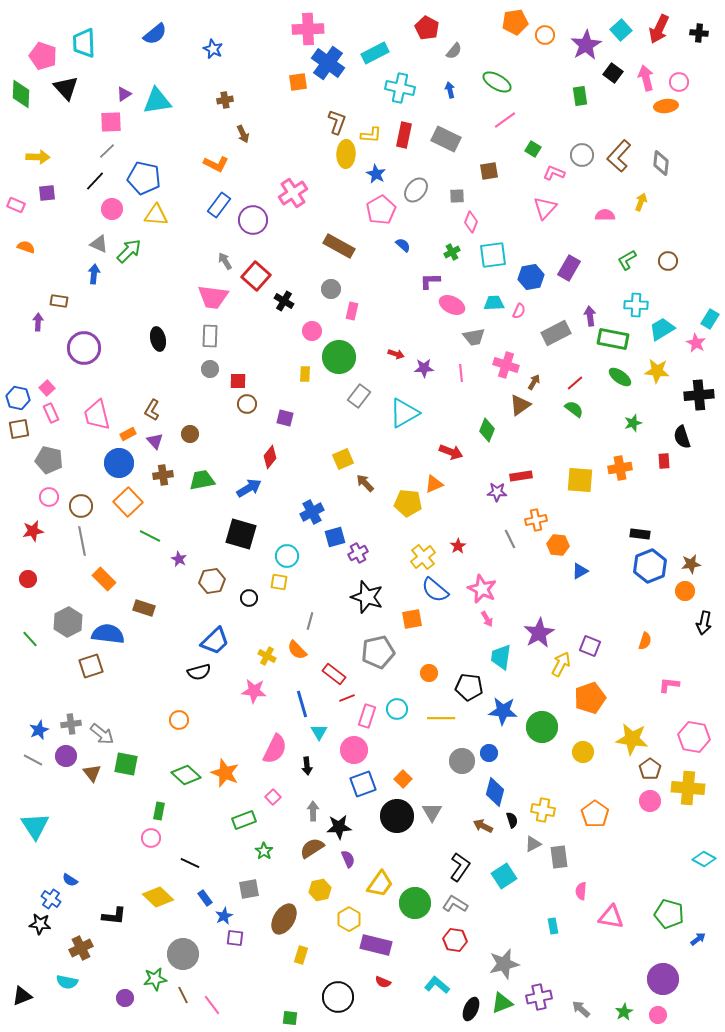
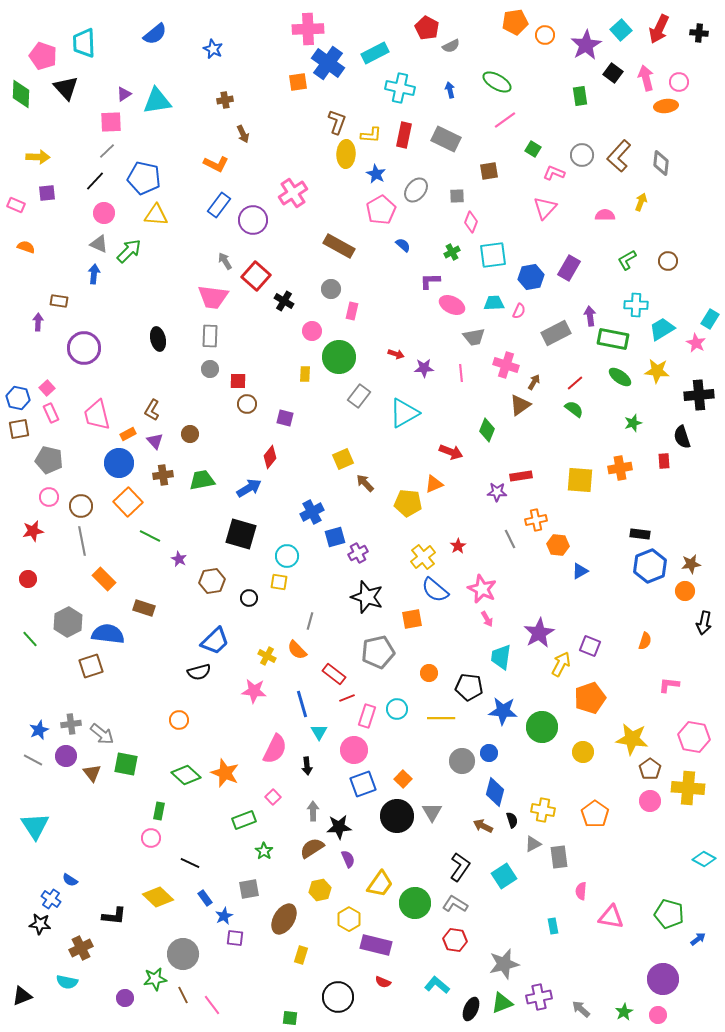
gray semicircle at (454, 51): moved 3 px left, 5 px up; rotated 24 degrees clockwise
pink circle at (112, 209): moved 8 px left, 4 px down
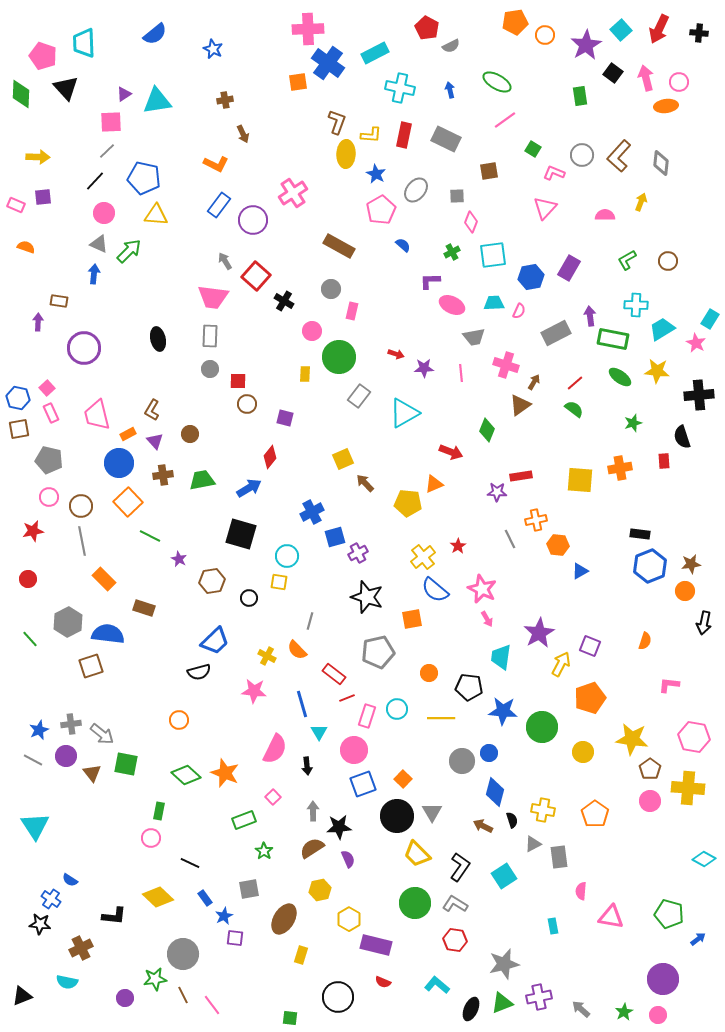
purple square at (47, 193): moved 4 px left, 4 px down
yellow trapezoid at (380, 884): moved 37 px right, 30 px up; rotated 100 degrees clockwise
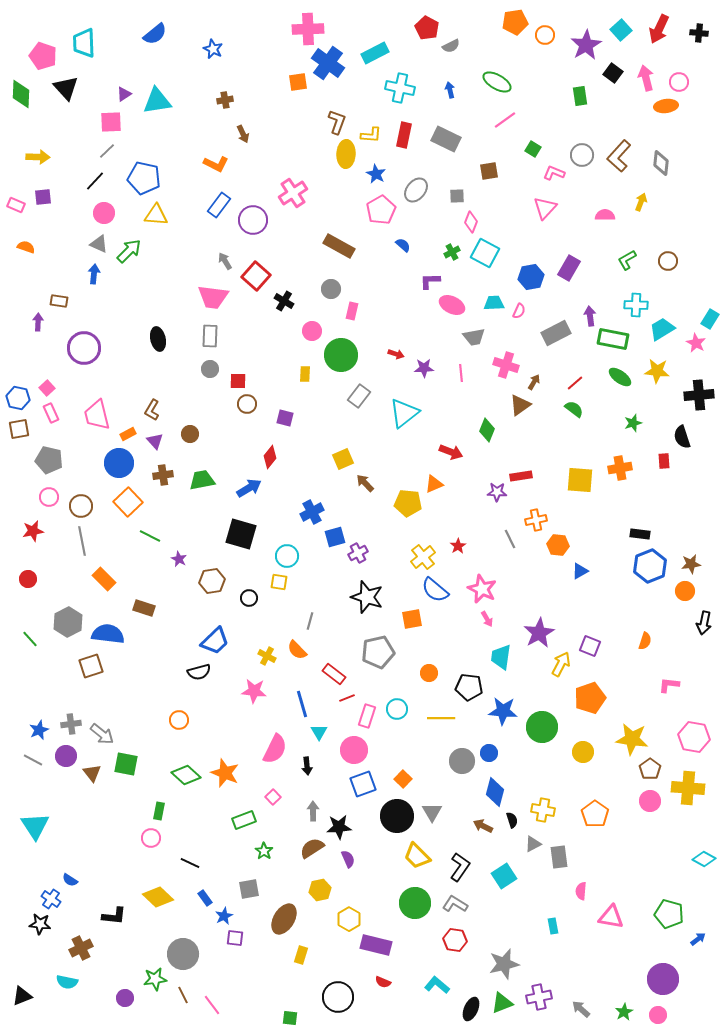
cyan square at (493, 255): moved 8 px left, 2 px up; rotated 36 degrees clockwise
green circle at (339, 357): moved 2 px right, 2 px up
cyan triangle at (404, 413): rotated 8 degrees counterclockwise
yellow trapezoid at (417, 854): moved 2 px down
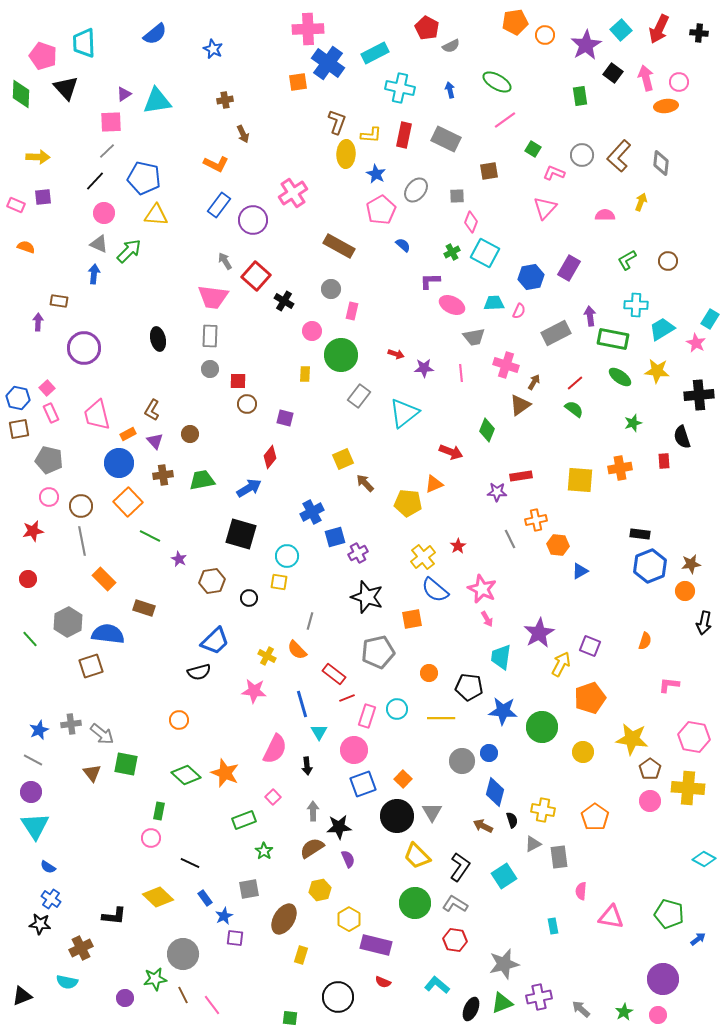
purple circle at (66, 756): moved 35 px left, 36 px down
orange pentagon at (595, 814): moved 3 px down
blue semicircle at (70, 880): moved 22 px left, 13 px up
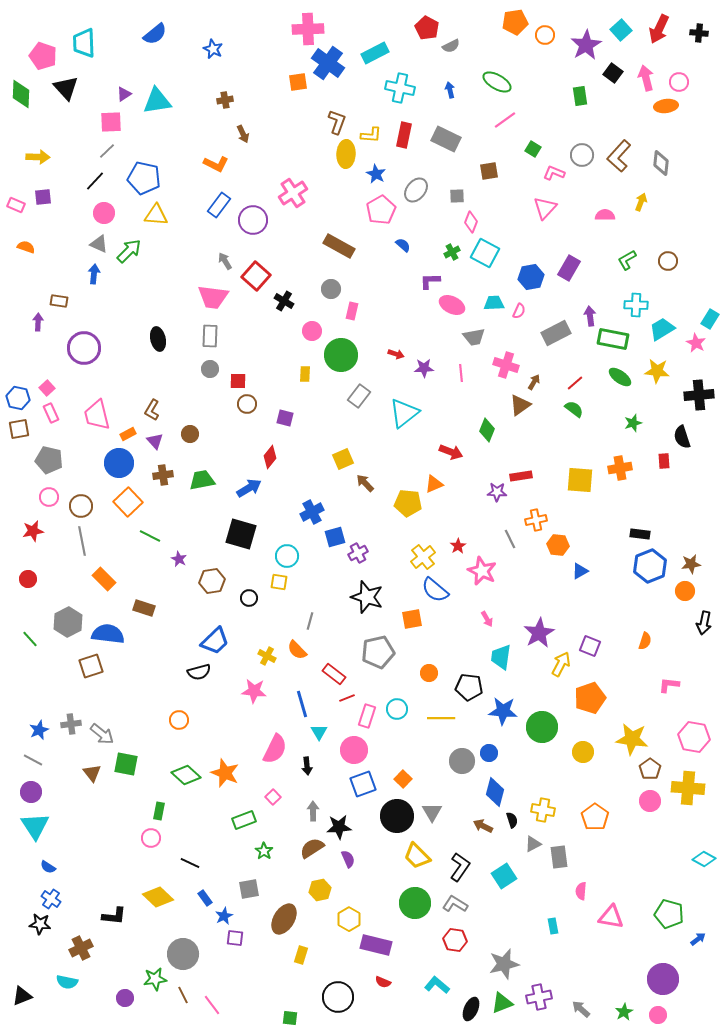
pink star at (482, 589): moved 18 px up
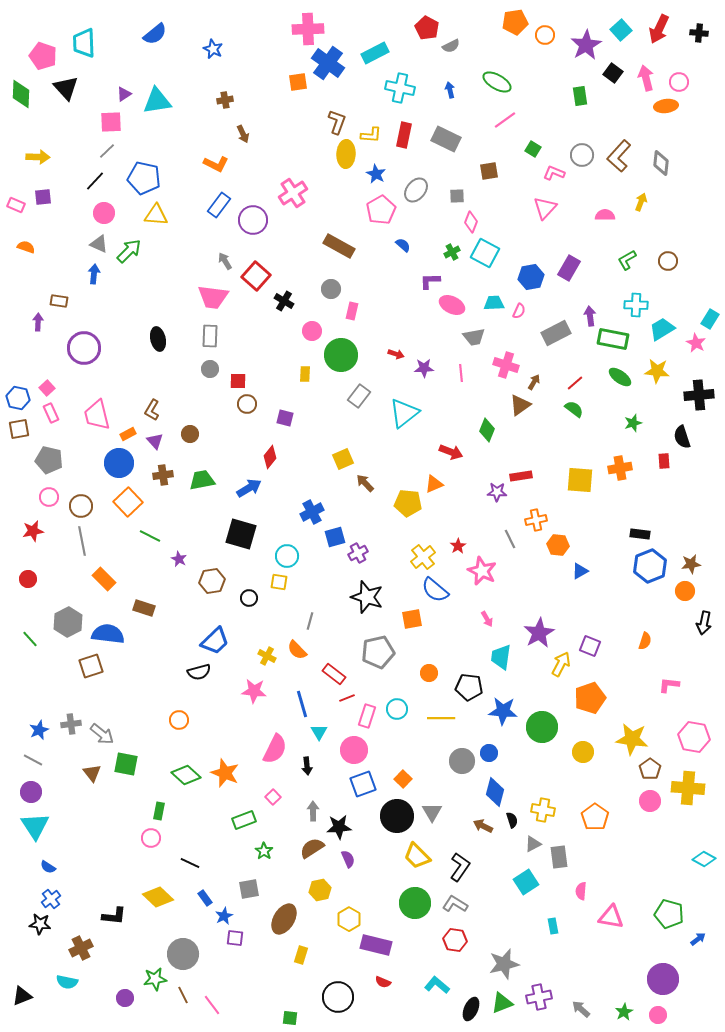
cyan square at (504, 876): moved 22 px right, 6 px down
blue cross at (51, 899): rotated 18 degrees clockwise
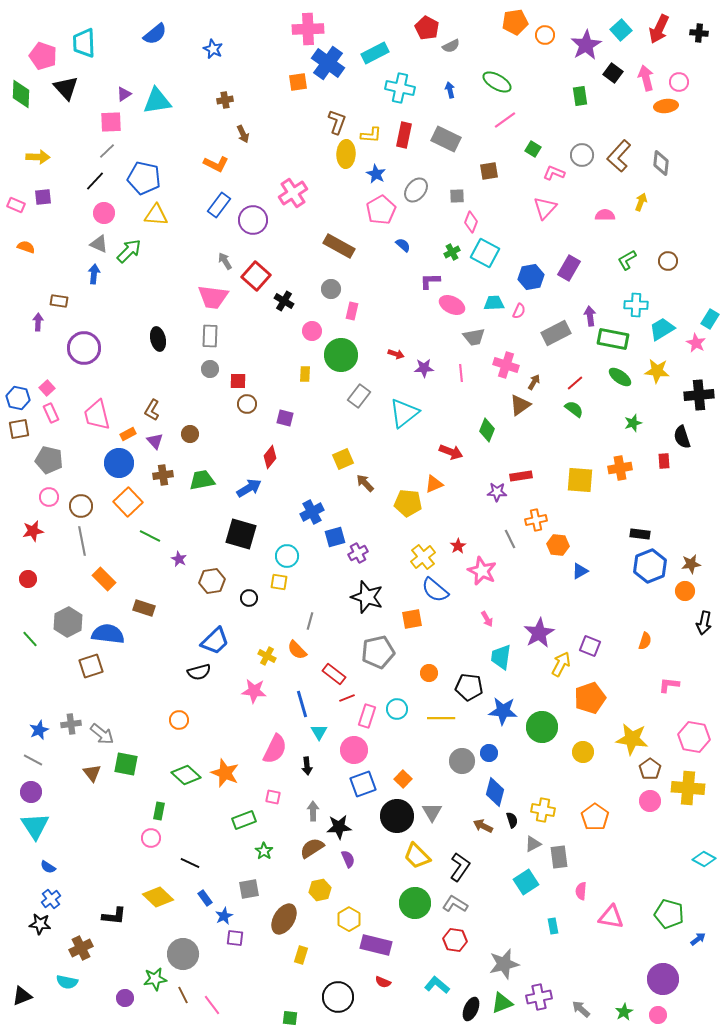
pink square at (273, 797): rotated 35 degrees counterclockwise
